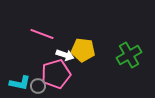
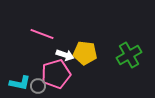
yellow pentagon: moved 2 px right, 3 px down
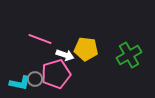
pink line: moved 2 px left, 5 px down
yellow pentagon: moved 1 px right, 4 px up
gray circle: moved 3 px left, 7 px up
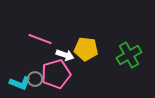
cyan L-shape: rotated 10 degrees clockwise
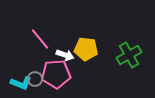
pink line: rotated 30 degrees clockwise
pink pentagon: rotated 12 degrees clockwise
cyan L-shape: moved 1 px right
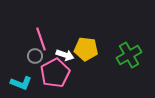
pink line: moved 1 px right; rotated 20 degrees clockwise
pink pentagon: moved 1 px left, 1 px up; rotated 24 degrees counterclockwise
gray circle: moved 23 px up
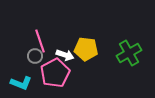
pink line: moved 1 px left, 2 px down
green cross: moved 2 px up
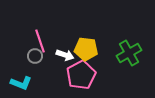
pink pentagon: moved 26 px right, 2 px down
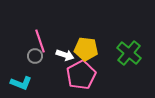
green cross: rotated 20 degrees counterclockwise
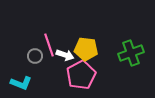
pink line: moved 9 px right, 4 px down
green cross: moved 2 px right; rotated 30 degrees clockwise
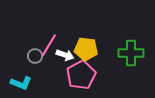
pink line: rotated 50 degrees clockwise
green cross: rotated 20 degrees clockwise
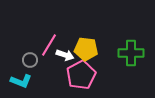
gray circle: moved 5 px left, 4 px down
cyan L-shape: moved 2 px up
